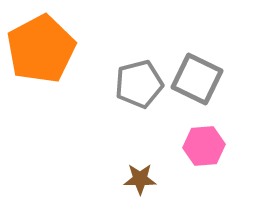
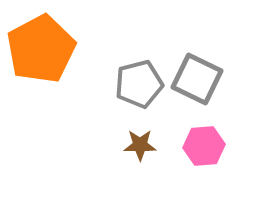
brown star: moved 34 px up
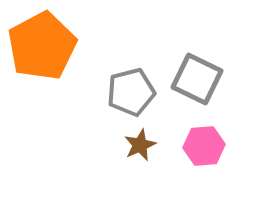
orange pentagon: moved 1 px right, 3 px up
gray pentagon: moved 8 px left, 8 px down
brown star: rotated 24 degrees counterclockwise
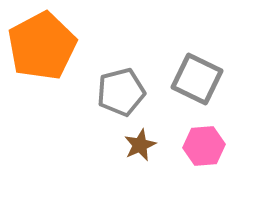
gray pentagon: moved 10 px left
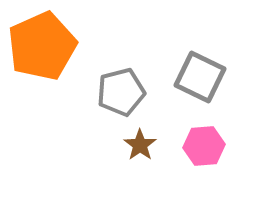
orange pentagon: rotated 4 degrees clockwise
gray square: moved 3 px right, 2 px up
brown star: rotated 12 degrees counterclockwise
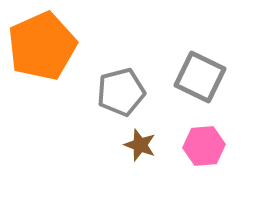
brown star: rotated 16 degrees counterclockwise
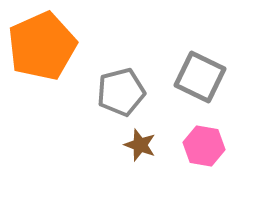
pink hexagon: rotated 15 degrees clockwise
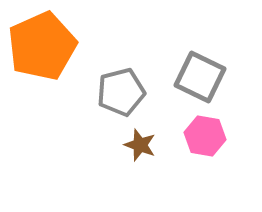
pink hexagon: moved 1 px right, 10 px up
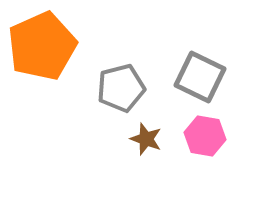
gray pentagon: moved 4 px up
brown star: moved 6 px right, 6 px up
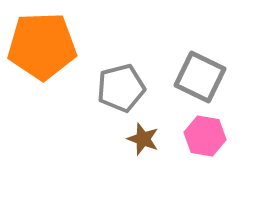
orange pentagon: rotated 22 degrees clockwise
brown star: moved 3 px left
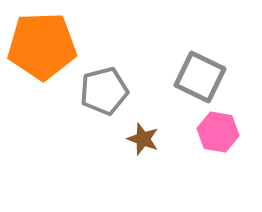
gray pentagon: moved 17 px left, 3 px down
pink hexagon: moved 13 px right, 4 px up
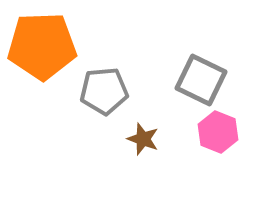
gray square: moved 1 px right, 3 px down
gray pentagon: rotated 9 degrees clockwise
pink hexagon: rotated 12 degrees clockwise
